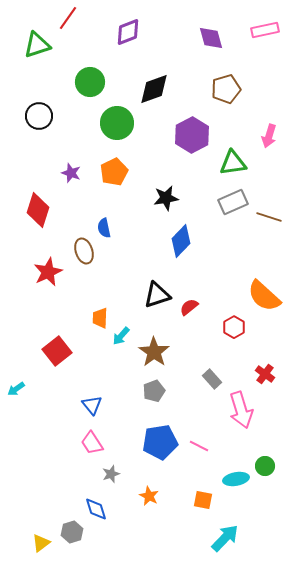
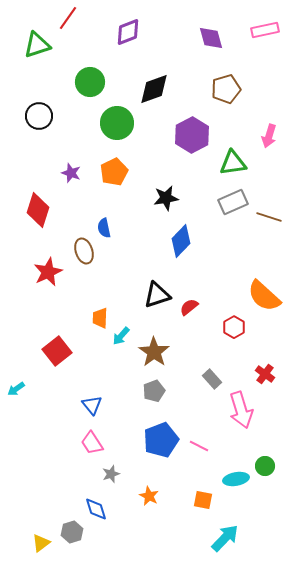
blue pentagon at (160, 442): moved 1 px right, 2 px up; rotated 12 degrees counterclockwise
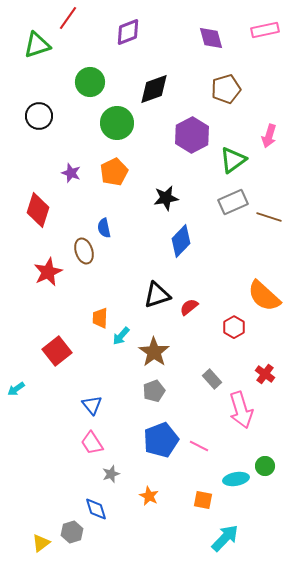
green triangle at (233, 163): moved 3 px up; rotated 28 degrees counterclockwise
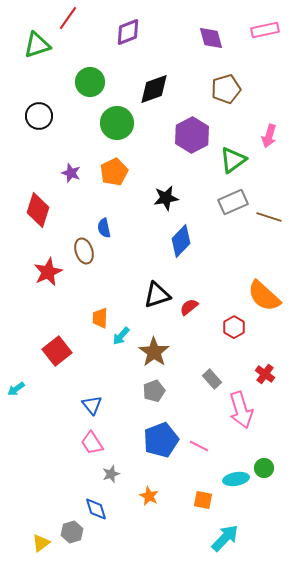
green circle at (265, 466): moved 1 px left, 2 px down
